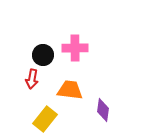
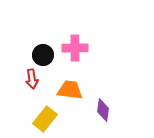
red arrow: rotated 18 degrees counterclockwise
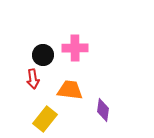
red arrow: moved 1 px right
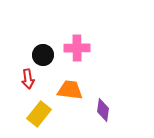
pink cross: moved 2 px right
red arrow: moved 5 px left
yellow rectangle: moved 6 px left, 5 px up
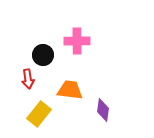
pink cross: moved 7 px up
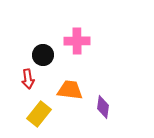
purple diamond: moved 3 px up
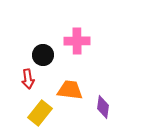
yellow rectangle: moved 1 px right, 1 px up
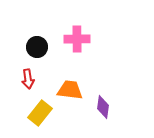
pink cross: moved 2 px up
black circle: moved 6 px left, 8 px up
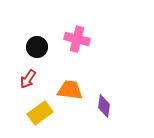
pink cross: rotated 15 degrees clockwise
red arrow: rotated 42 degrees clockwise
purple diamond: moved 1 px right, 1 px up
yellow rectangle: rotated 15 degrees clockwise
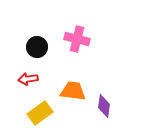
red arrow: rotated 48 degrees clockwise
orange trapezoid: moved 3 px right, 1 px down
